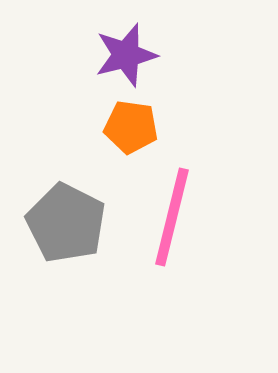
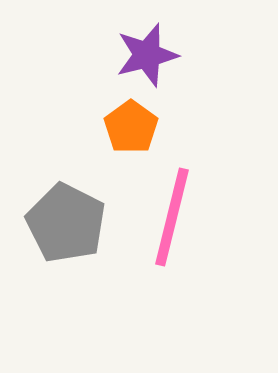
purple star: moved 21 px right
orange pentagon: rotated 28 degrees clockwise
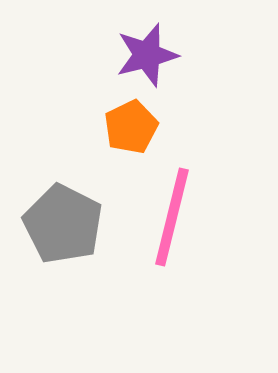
orange pentagon: rotated 10 degrees clockwise
gray pentagon: moved 3 px left, 1 px down
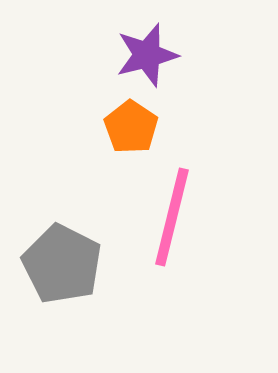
orange pentagon: rotated 12 degrees counterclockwise
gray pentagon: moved 1 px left, 40 px down
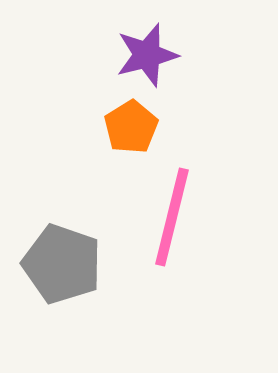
orange pentagon: rotated 6 degrees clockwise
gray pentagon: rotated 8 degrees counterclockwise
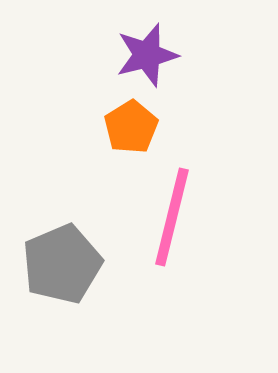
gray pentagon: rotated 30 degrees clockwise
